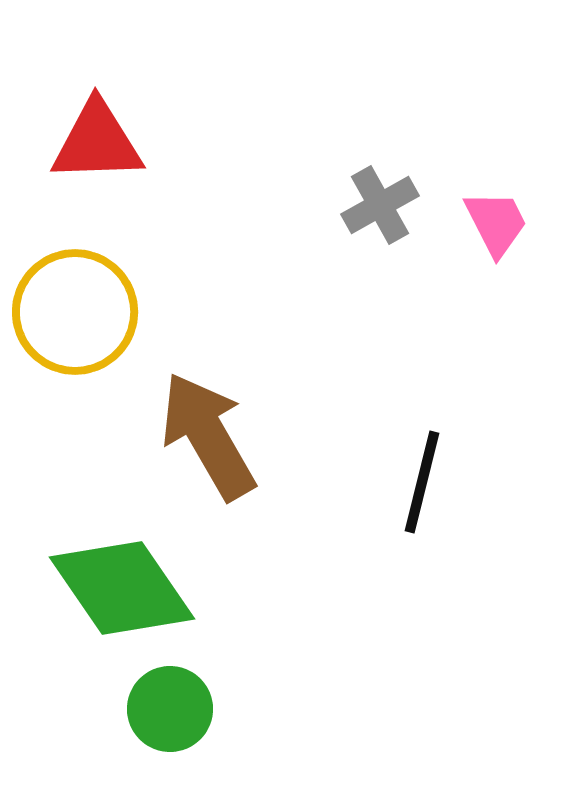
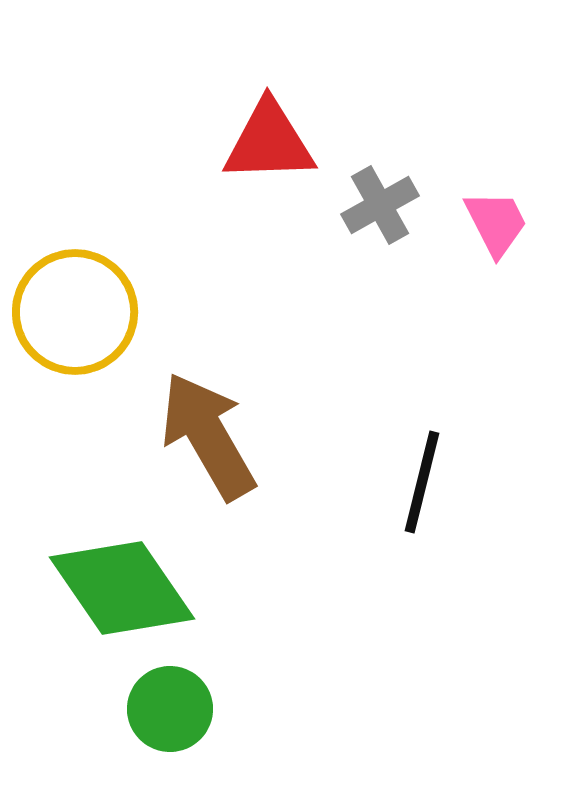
red triangle: moved 172 px right
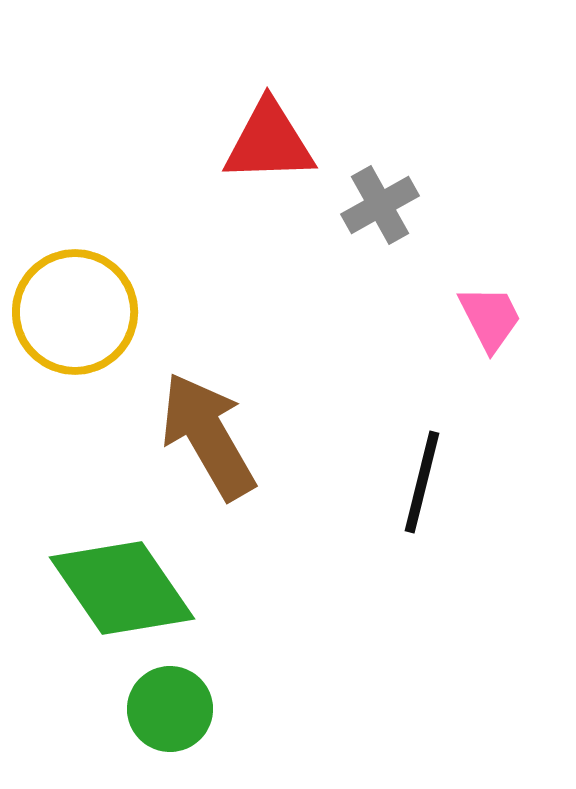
pink trapezoid: moved 6 px left, 95 px down
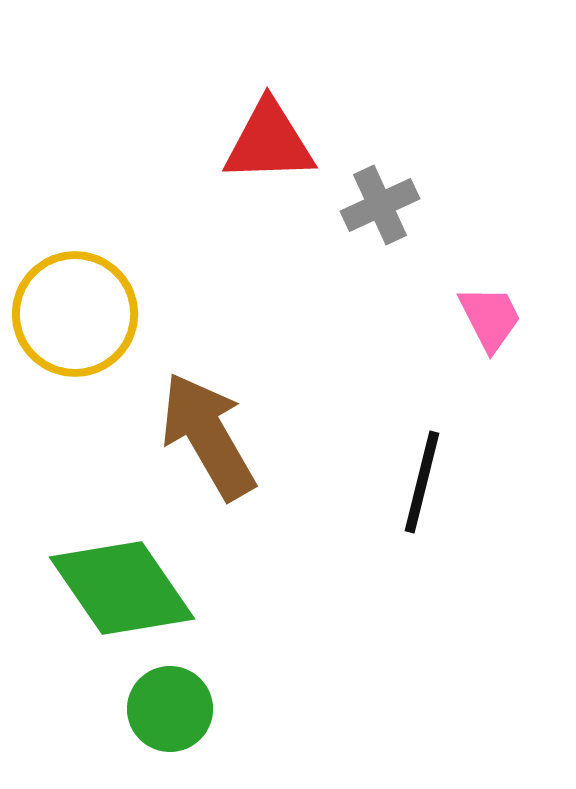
gray cross: rotated 4 degrees clockwise
yellow circle: moved 2 px down
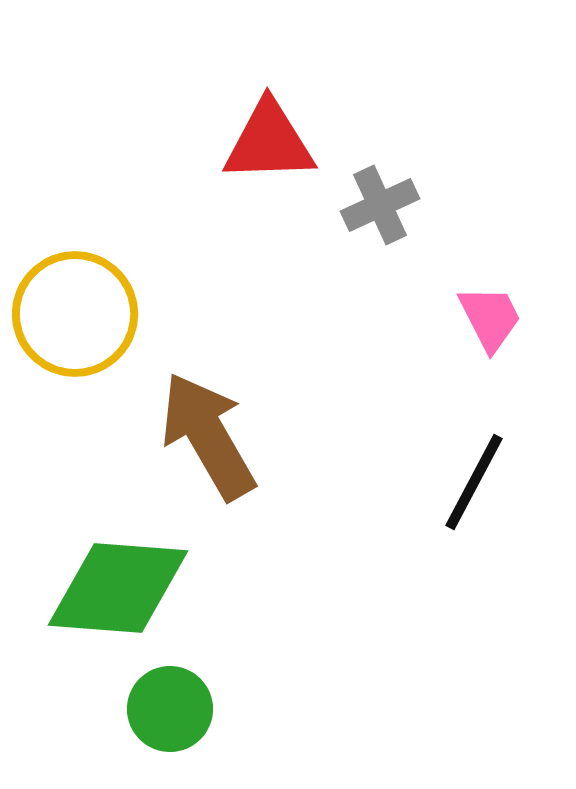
black line: moved 52 px right; rotated 14 degrees clockwise
green diamond: moved 4 px left; rotated 51 degrees counterclockwise
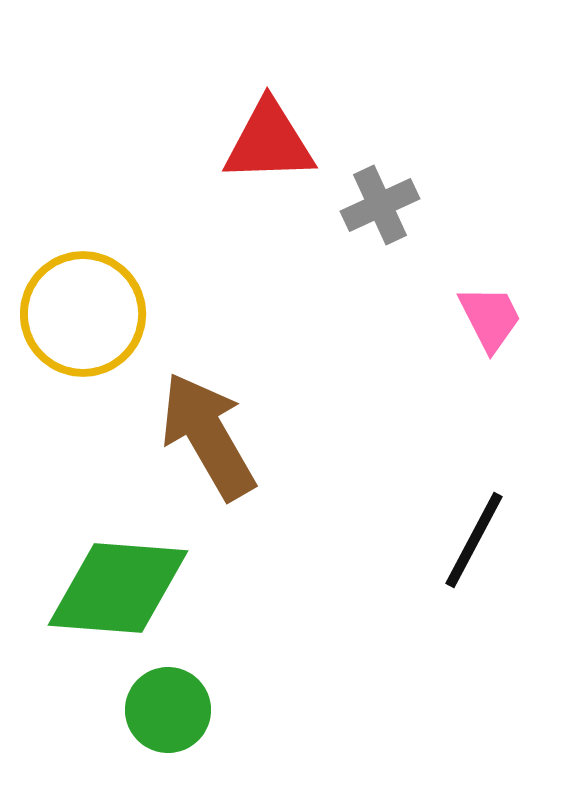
yellow circle: moved 8 px right
black line: moved 58 px down
green circle: moved 2 px left, 1 px down
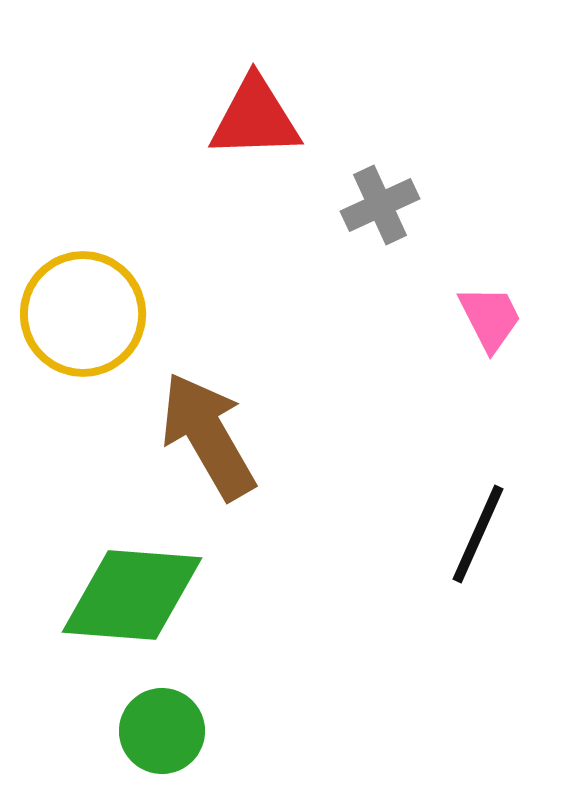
red triangle: moved 14 px left, 24 px up
black line: moved 4 px right, 6 px up; rotated 4 degrees counterclockwise
green diamond: moved 14 px right, 7 px down
green circle: moved 6 px left, 21 px down
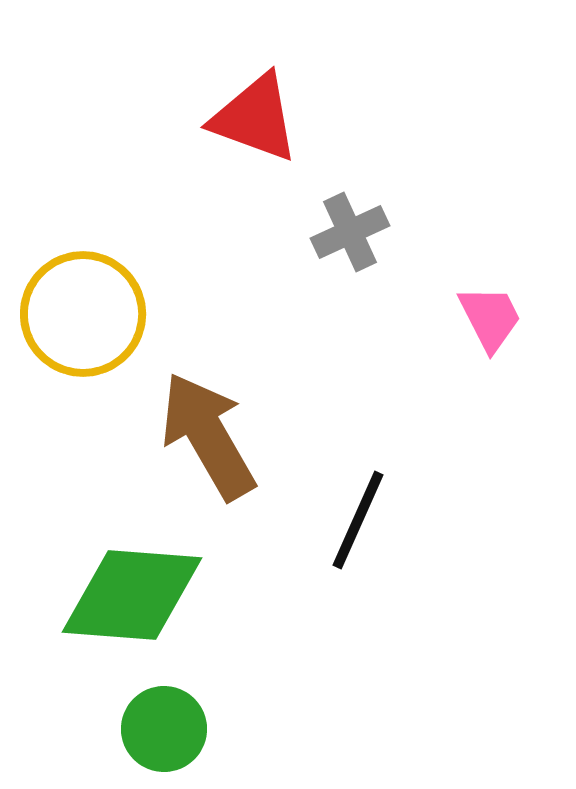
red triangle: rotated 22 degrees clockwise
gray cross: moved 30 px left, 27 px down
black line: moved 120 px left, 14 px up
green circle: moved 2 px right, 2 px up
